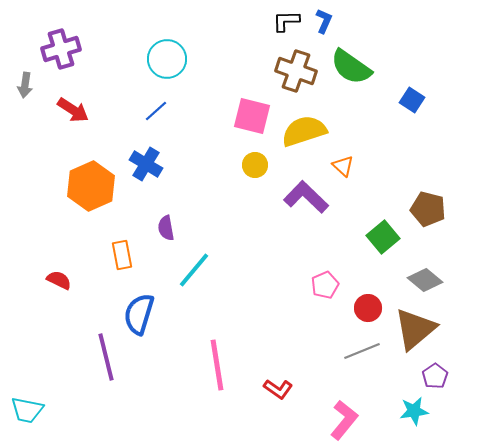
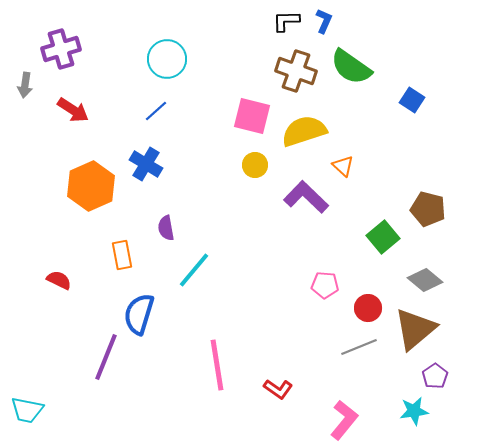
pink pentagon: rotated 28 degrees clockwise
gray line: moved 3 px left, 4 px up
purple line: rotated 36 degrees clockwise
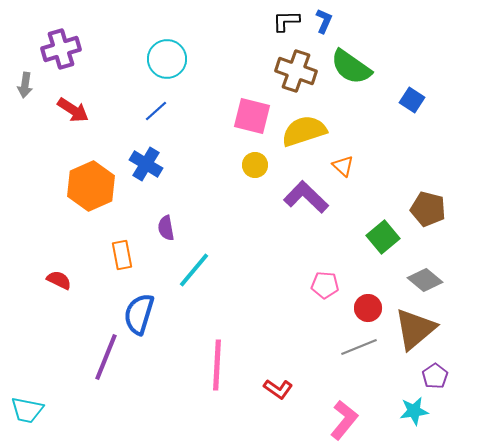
pink line: rotated 12 degrees clockwise
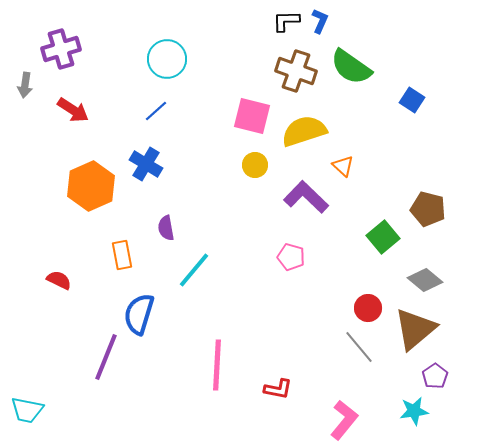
blue L-shape: moved 4 px left
pink pentagon: moved 34 px left, 28 px up; rotated 12 degrees clockwise
gray line: rotated 72 degrees clockwise
red L-shape: rotated 24 degrees counterclockwise
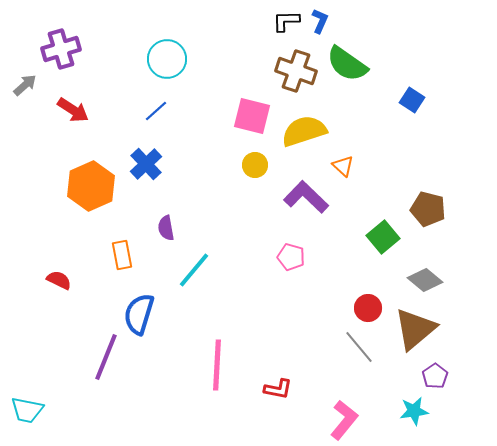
green semicircle: moved 4 px left, 3 px up
gray arrow: rotated 140 degrees counterclockwise
blue cross: rotated 16 degrees clockwise
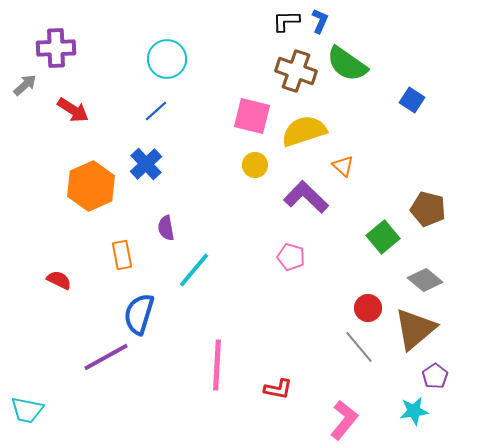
purple cross: moved 5 px left, 1 px up; rotated 15 degrees clockwise
purple line: rotated 39 degrees clockwise
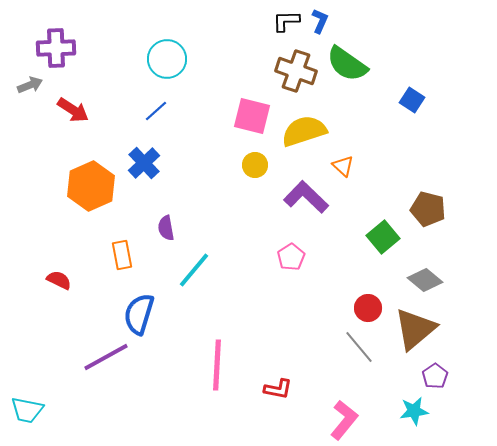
gray arrow: moved 5 px right; rotated 20 degrees clockwise
blue cross: moved 2 px left, 1 px up
pink pentagon: rotated 24 degrees clockwise
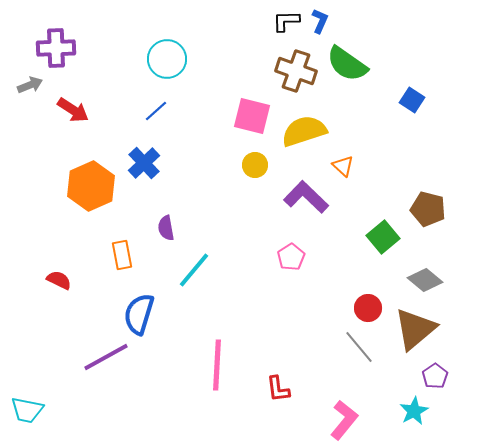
red L-shape: rotated 72 degrees clockwise
cyan star: rotated 20 degrees counterclockwise
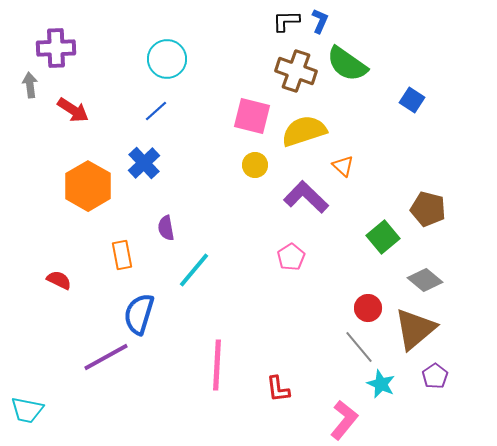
gray arrow: rotated 75 degrees counterclockwise
orange hexagon: moved 3 px left; rotated 6 degrees counterclockwise
cyan star: moved 33 px left, 27 px up; rotated 20 degrees counterclockwise
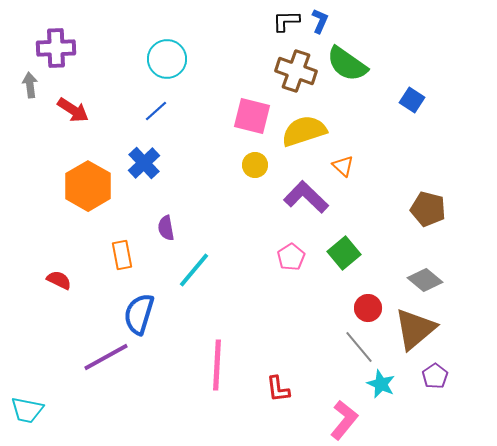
green square: moved 39 px left, 16 px down
